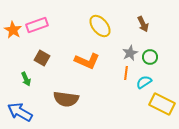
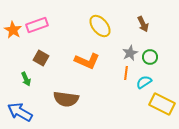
brown square: moved 1 px left
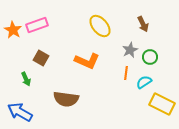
gray star: moved 3 px up
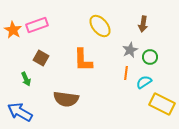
brown arrow: rotated 35 degrees clockwise
orange L-shape: moved 4 px left, 1 px up; rotated 65 degrees clockwise
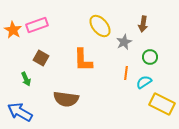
gray star: moved 6 px left, 8 px up
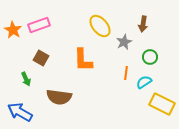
pink rectangle: moved 2 px right
brown semicircle: moved 7 px left, 2 px up
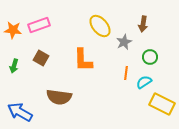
orange star: rotated 24 degrees counterclockwise
green arrow: moved 12 px left, 13 px up; rotated 40 degrees clockwise
